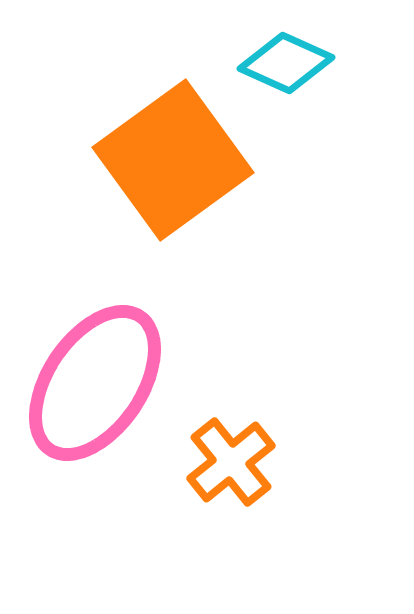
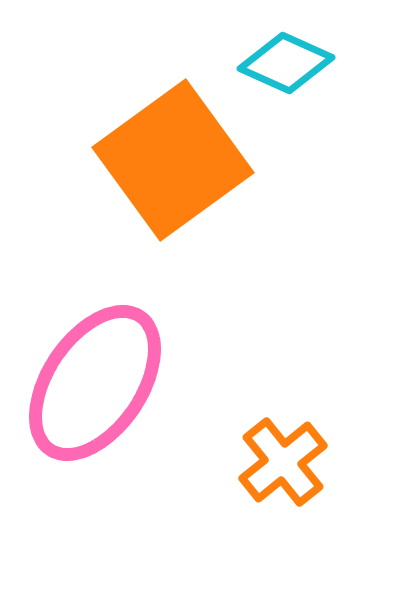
orange cross: moved 52 px right
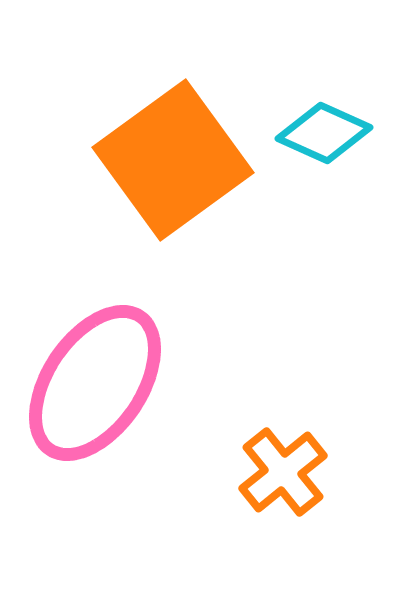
cyan diamond: moved 38 px right, 70 px down
orange cross: moved 10 px down
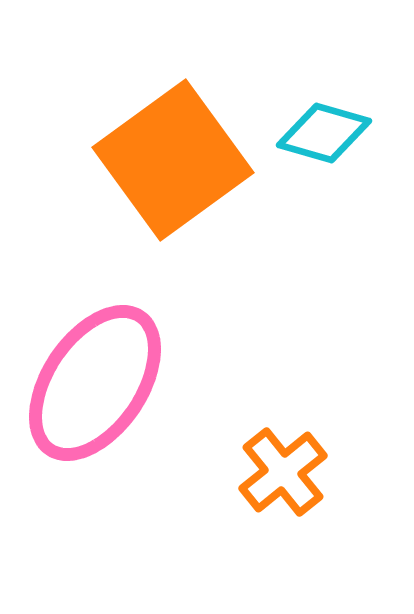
cyan diamond: rotated 8 degrees counterclockwise
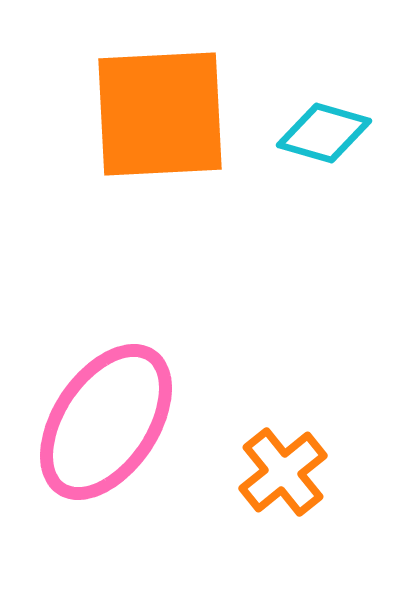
orange square: moved 13 px left, 46 px up; rotated 33 degrees clockwise
pink ellipse: moved 11 px right, 39 px down
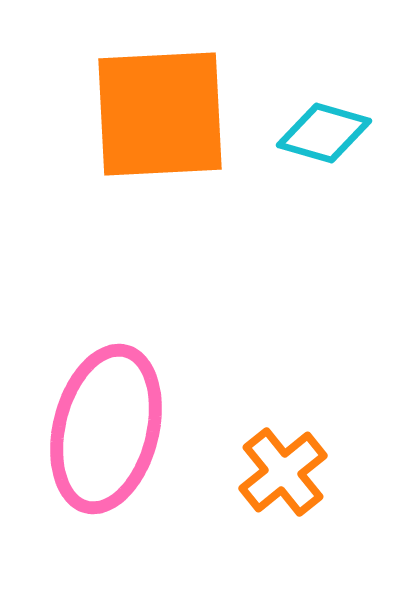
pink ellipse: moved 7 px down; rotated 20 degrees counterclockwise
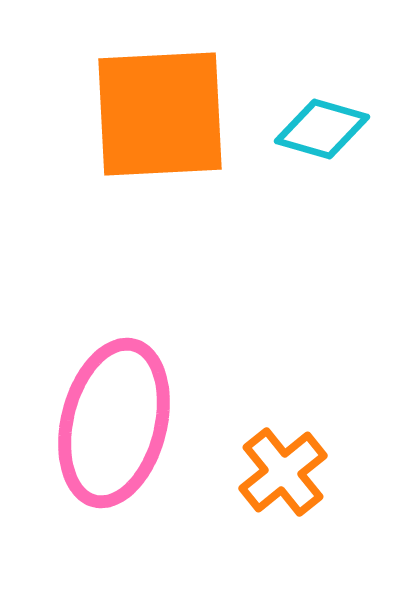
cyan diamond: moved 2 px left, 4 px up
pink ellipse: moved 8 px right, 6 px up
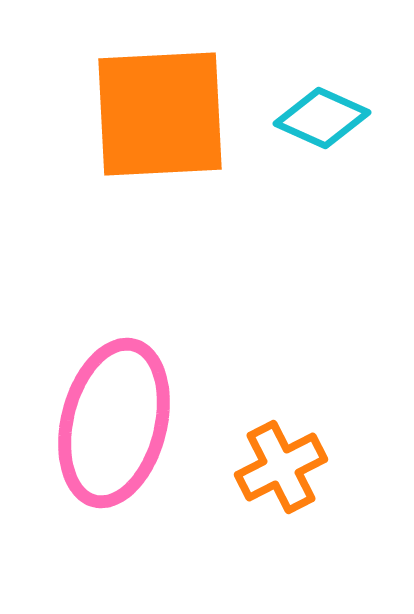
cyan diamond: moved 11 px up; rotated 8 degrees clockwise
orange cross: moved 2 px left, 5 px up; rotated 12 degrees clockwise
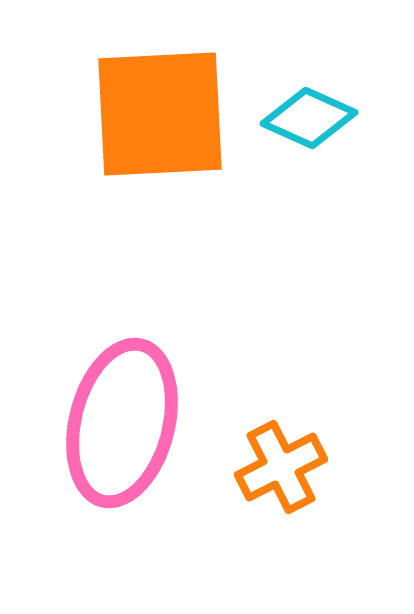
cyan diamond: moved 13 px left
pink ellipse: moved 8 px right
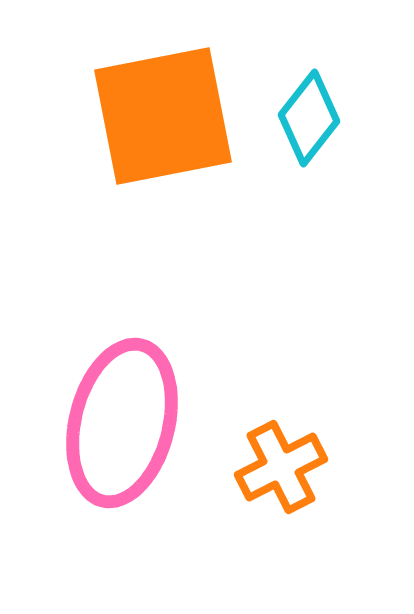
orange square: moved 3 px right, 2 px down; rotated 8 degrees counterclockwise
cyan diamond: rotated 76 degrees counterclockwise
